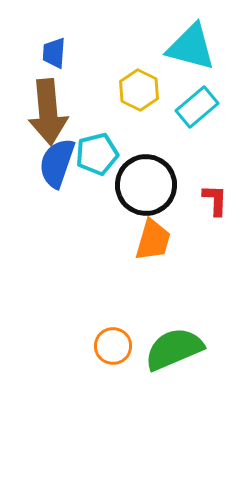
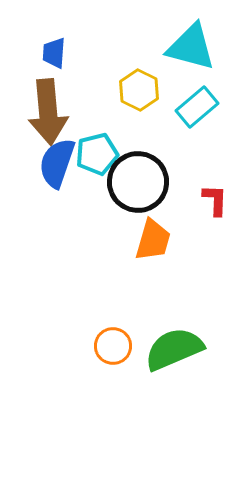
black circle: moved 8 px left, 3 px up
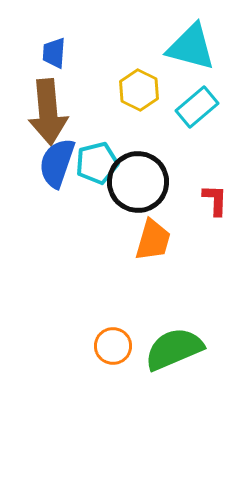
cyan pentagon: moved 9 px down
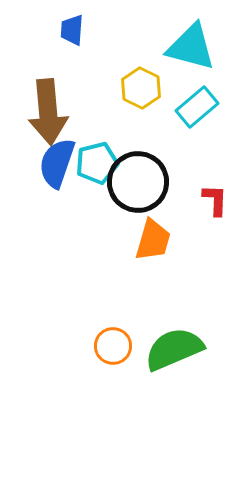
blue trapezoid: moved 18 px right, 23 px up
yellow hexagon: moved 2 px right, 2 px up
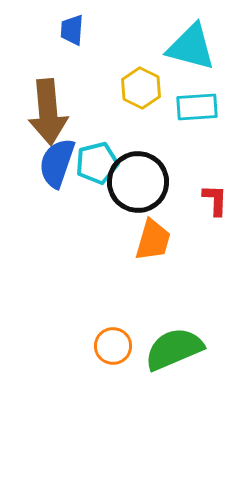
cyan rectangle: rotated 36 degrees clockwise
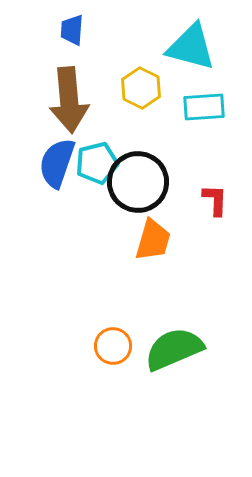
cyan rectangle: moved 7 px right
brown arrow: moved 21 px right, 12 px up
